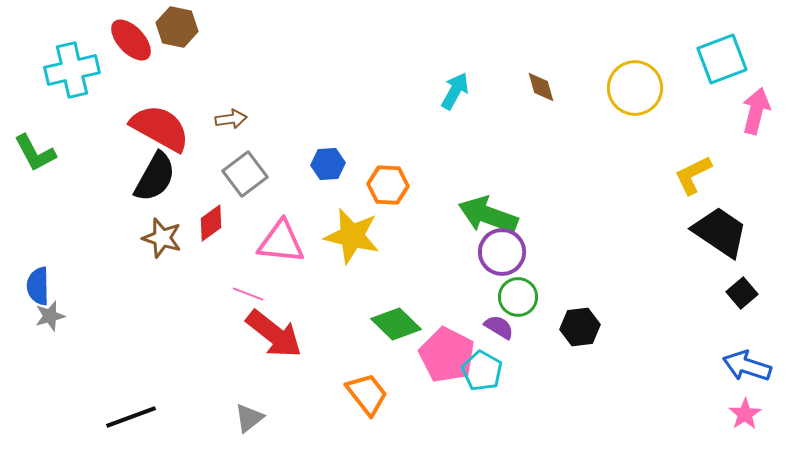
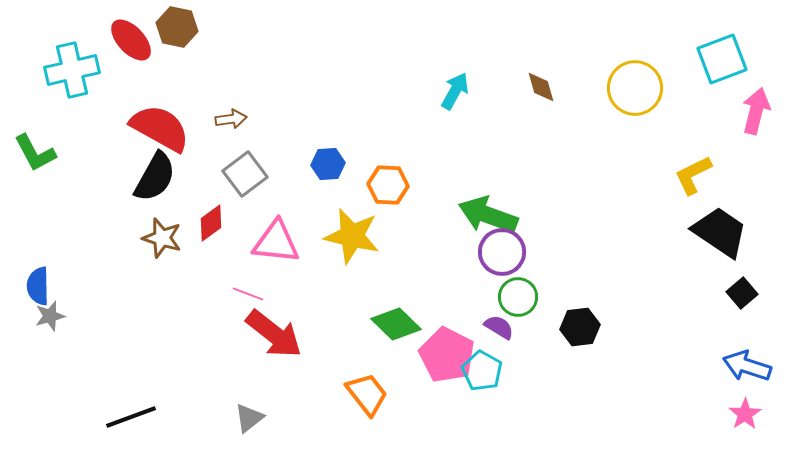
pink triangle: moved 5 px left
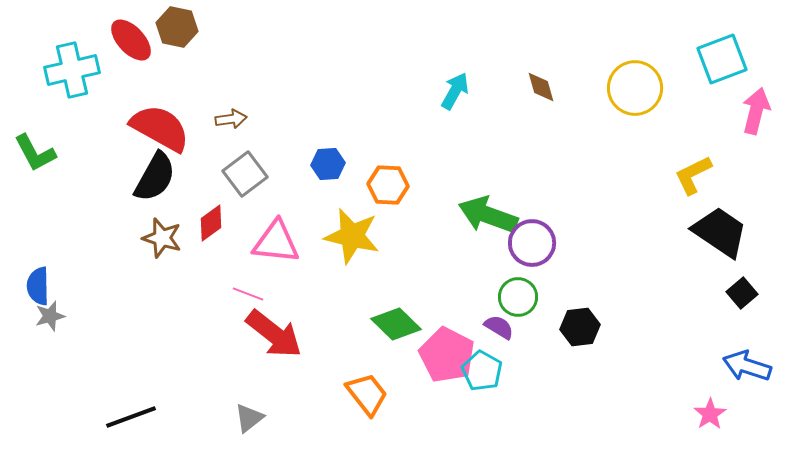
purple circle: moved 30 px right, 9 px up
pink star: moved 35 px left
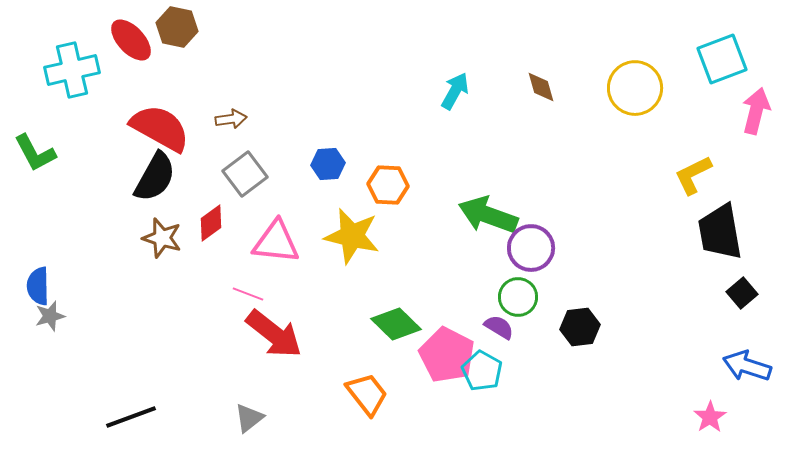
black trapezoid: rotated 134 degrees counterclockwise
purple circle: moved 1 px left, 5 px down
pink star: moved 3 px down
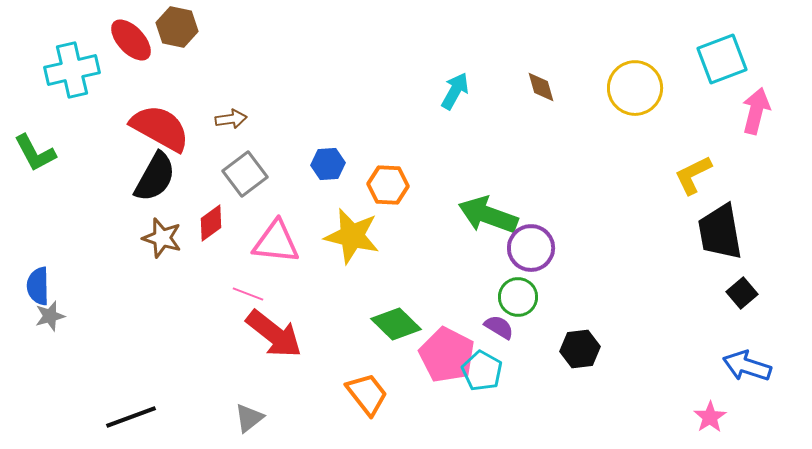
black hexagon: moved 22 px down
